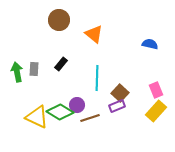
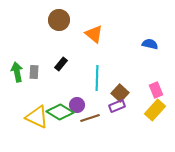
gray rectangle: moved 3 px down
yellow rectangle: moved 1 px left, 1 px up
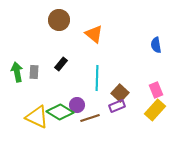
blue semicircle: moved 6 px right, 1 px down; rotated 112 degrees counterclockwise
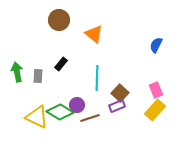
blue semicircle: rotated 35 degrees clockwise
gray rectangle: moved 4 px right, 4 px down
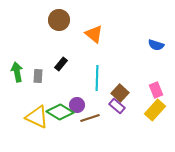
blue semicircle: rotated 98 degrees counterclockwise
purple rectangle: rotated 63 degrees clockwise
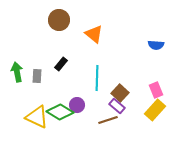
blue semicircle: rotated 14 degrees counterclockwise
gray rectangle: moved 1 px left
brown line: moved 18 px right, 2 px down
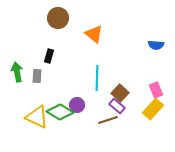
brown circle: moved 1 px left, 2 px up
black rectangle: moved 12 px left, 8 px up; rotated 24 degrees counterclockwise
yellow rectangle: moved 2 px left, 1 px up
